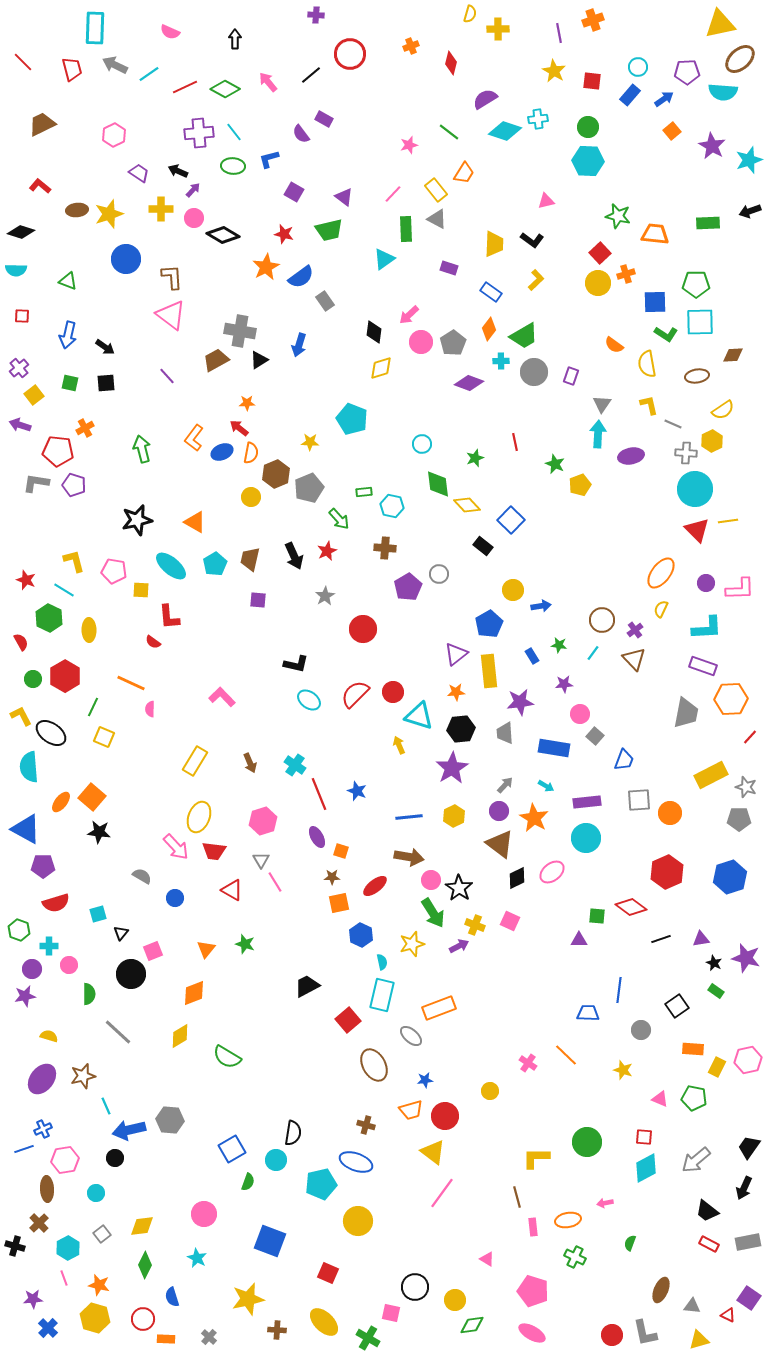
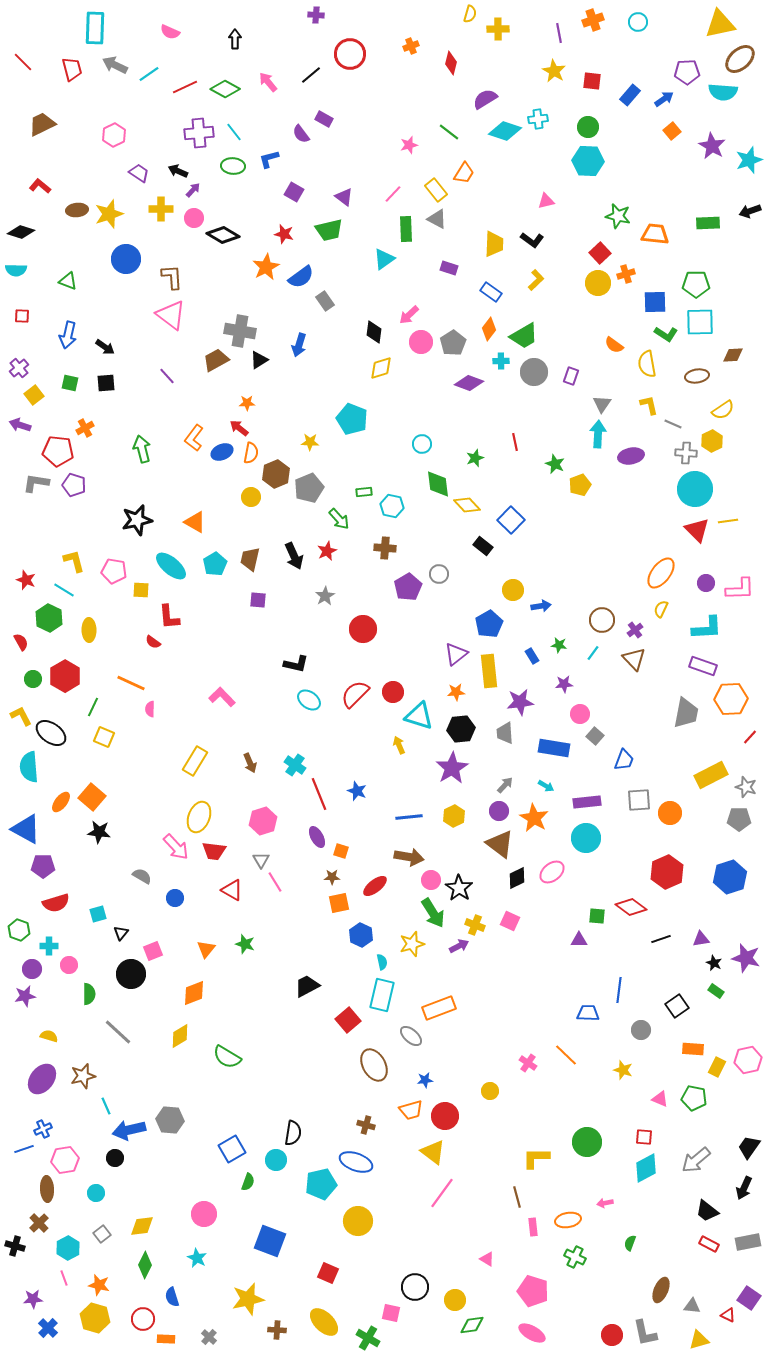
cyan circle at (638, 67): moved 45 px up
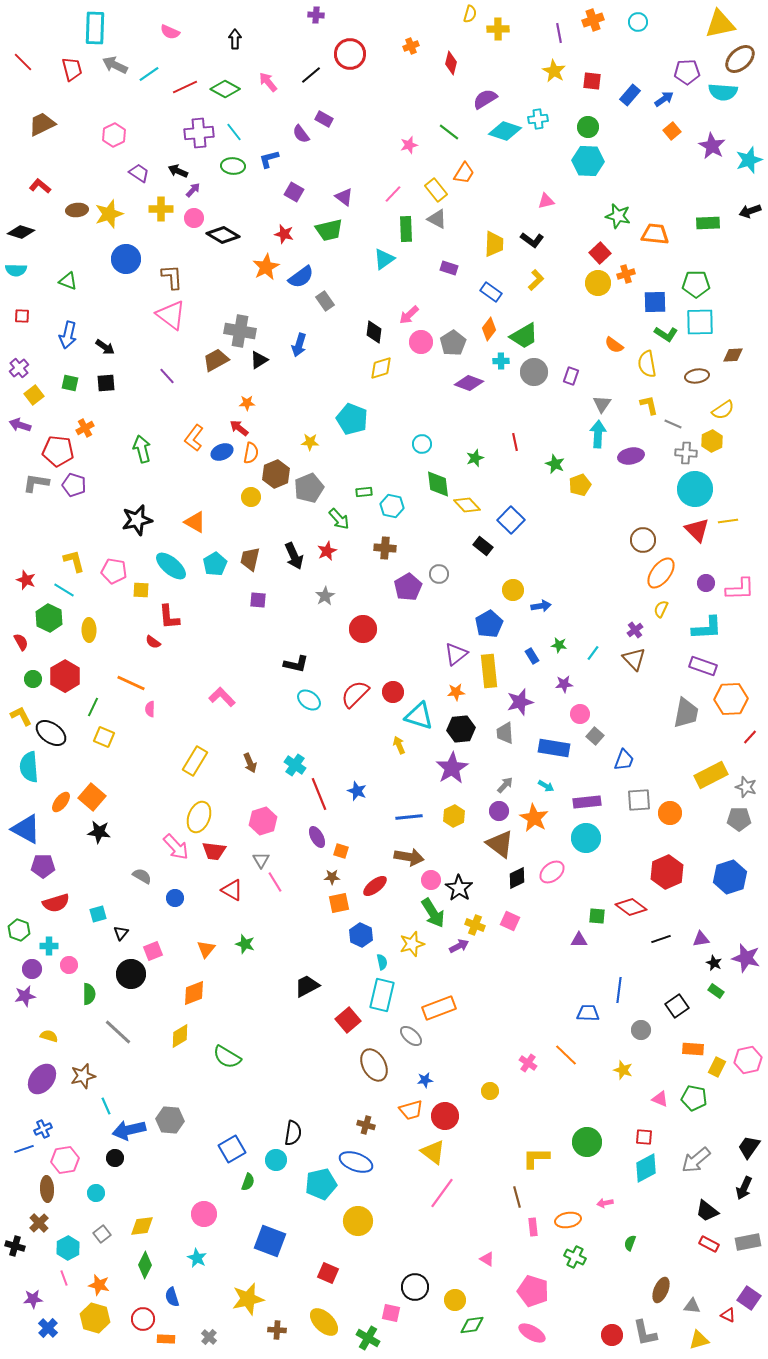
brown circle at (602, 620): moved 41 px right, 80 px up
purple star at (520, 702): rotated 8 degrees counterclockwise
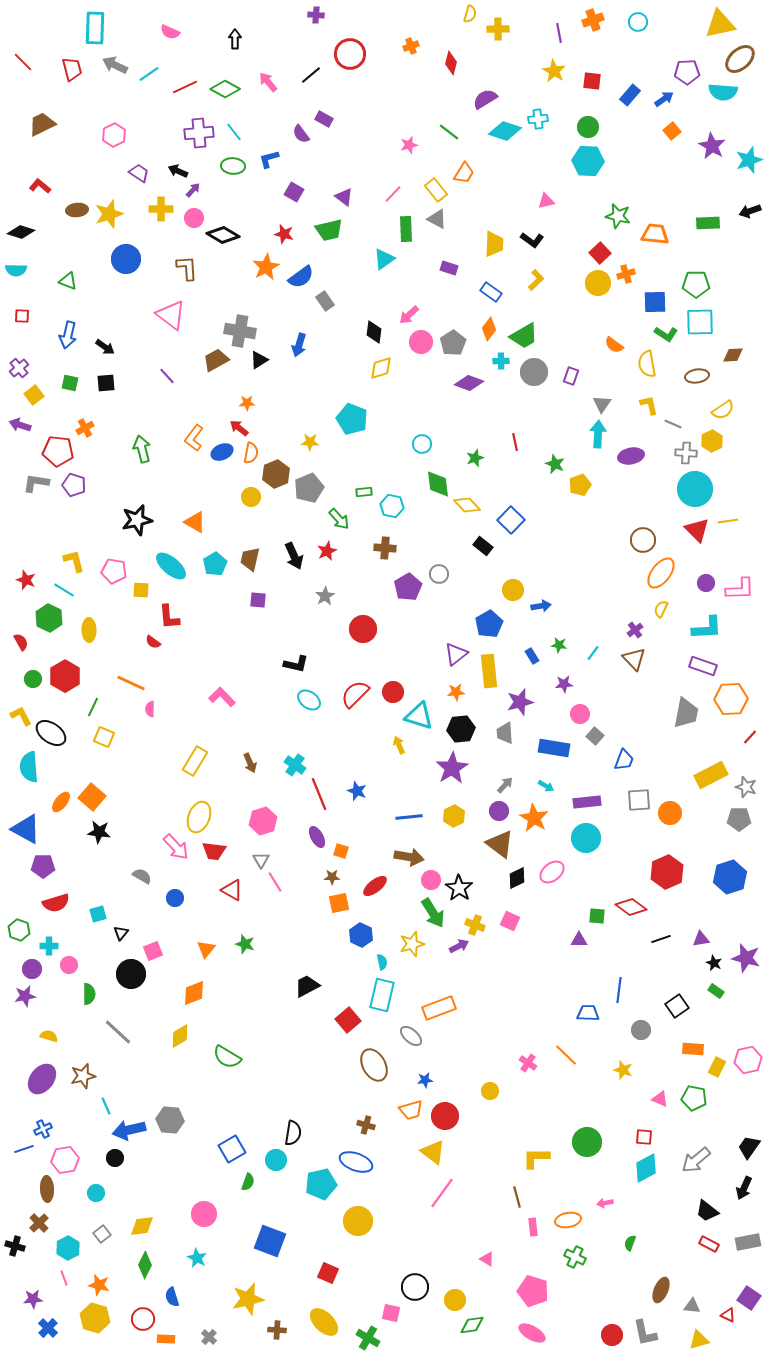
brown L-shape at (172, 277): moved 15 px right, 9 px up
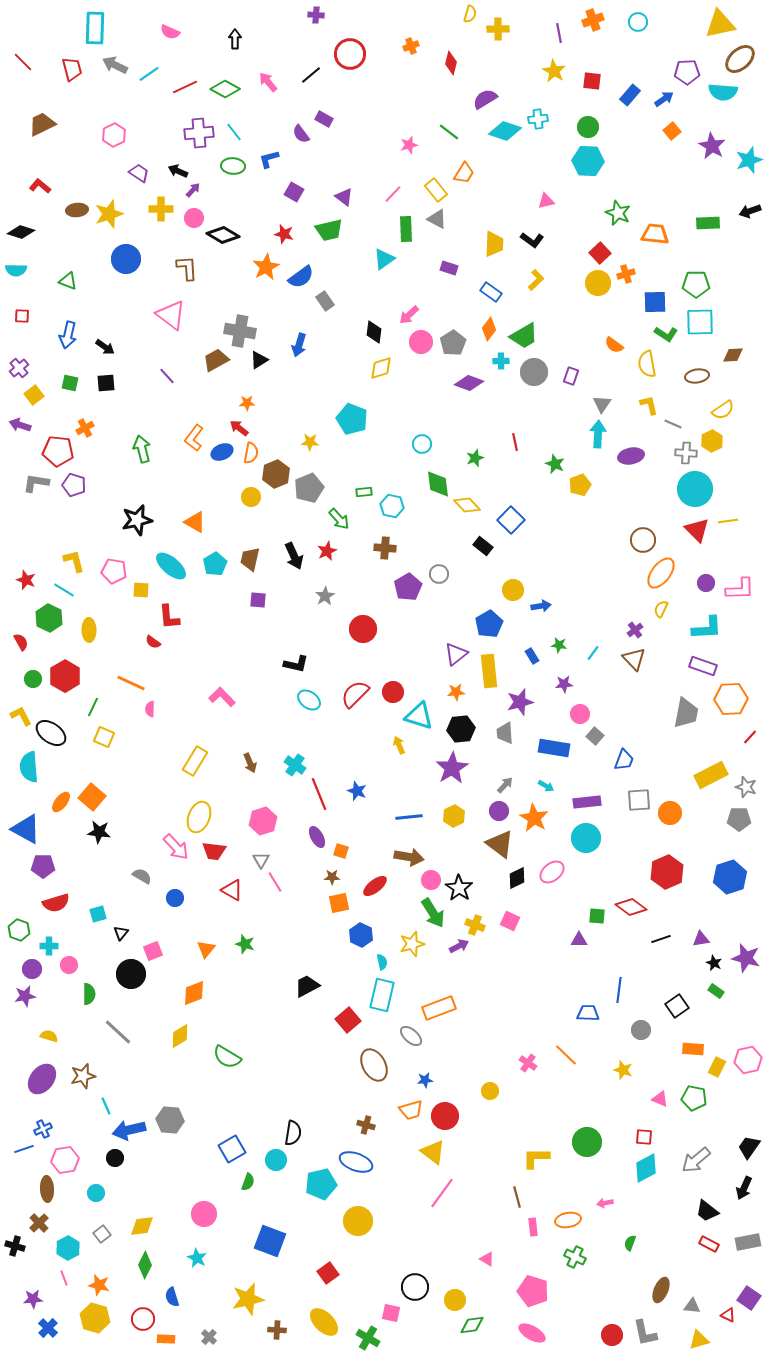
green star at (618, 216): moved 3 px up; rotated 10 degrees clockwise
red square at (328, 1273): rotated 30 degrees clockwise
